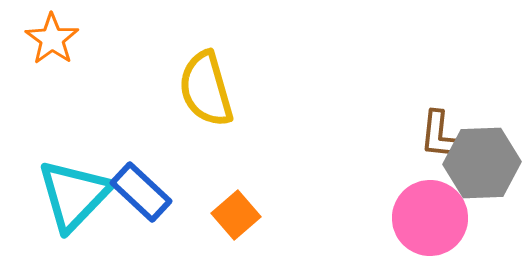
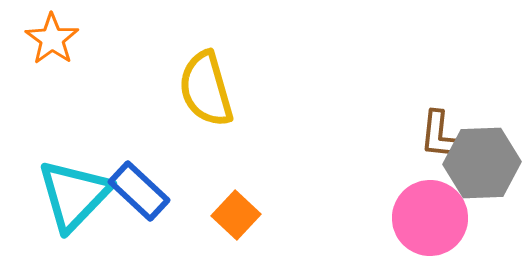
blue rectangle: moved 2 px left, 1 px up
orange square: rotated 6 degrees counterclockwise
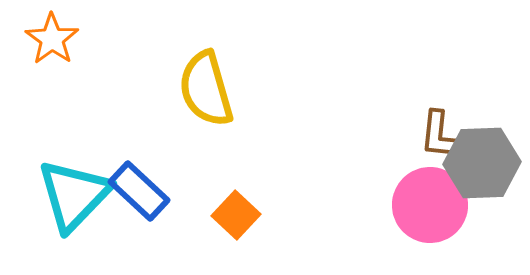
pink circle: moved 13 px up
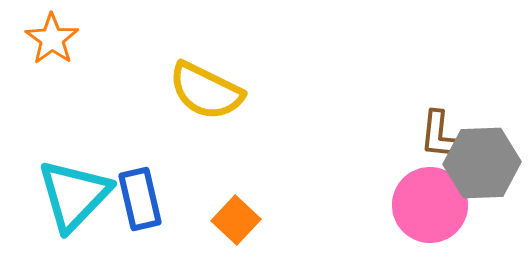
yellow semicircle: moved 2 px down; rotated 48 degrees counterclockwise
blue rectangle: moved 1 px right, 8 px down; rotated 34 degrees clockwise
orange square: moved 5 px down
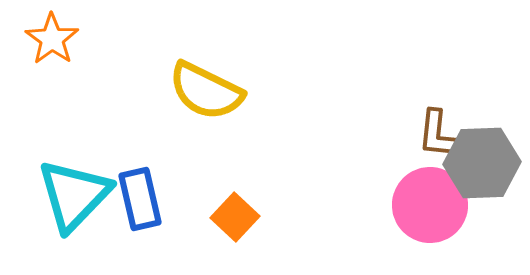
brown L-shape: moved 2 px left, 1 px up
orange square: moved 1 px left, 3 px up
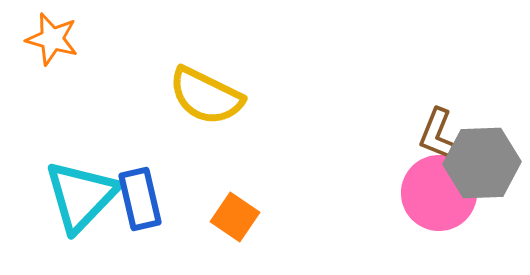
orange star: rotated 20 degrees counterclockwise
yellow semicircle: moved 5 px down
brown L-shape: rotated 16 degrees clockwise
cyan triangle: moved 7 px right, 1 px down
pink circle: moved 9 px right, 12 px up
orange square: rotated 9 degrees counterclockwise
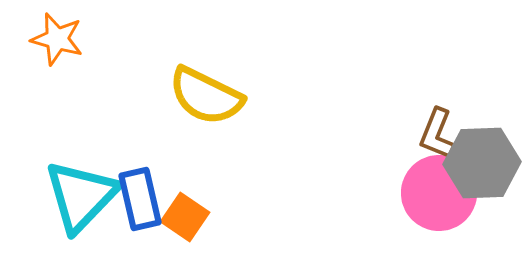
orange star: moved 5 px right
orange square: moved 50 px left
